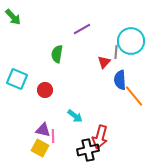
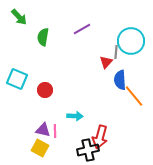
green arrow: moved 6 px right
green semicircle: moved 14 px left, 17 px up
red triangle: moved 2 px right
cyan arrow: rotated 35 degrees counterclockwise
pink line: moved 2 px right, 5 px up
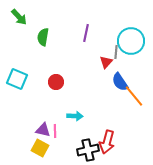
purple line: moved 4 px right, 4 px down; rotated 48 degrees counterclockwise
blue semicircle: moved 2 px down; rotated 30 degrees counterclockwise
red circle: moved 11 px right, 8 px up
red arrow: moved 7 px right, 5 px down
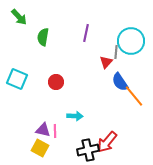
red arrow: rotated 25 degrees clockwise
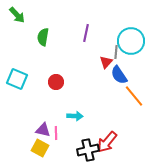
green arrow: moved 2 px left, 2 px up
blue semicircle: moved 1 px left, 7 px up
pink line: moved 1 px right, 2 px down
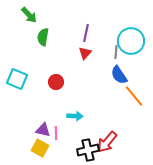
green arrow: moved 12 px right
red triangle: moved 21 px left, 9 px up
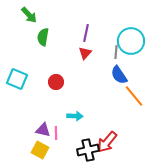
yellow square: moved 2 px down
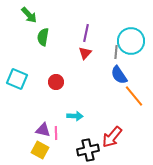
red arrow: moved 5 px right, 5 px up
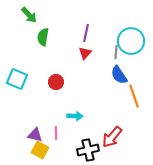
orange line: rotated 20 degrees clockwise
purple triangle: moved 8 px left, 5 px down
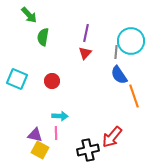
red circle: moved 4 px left, 1 px up
cyan arrow: moved 15 px left
